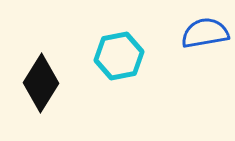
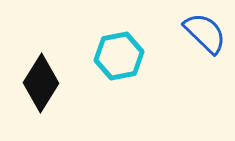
blue semicircle: rotated 54 degrees clockwise
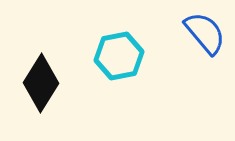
blue semicircle: rotated 6 degrees clockwise
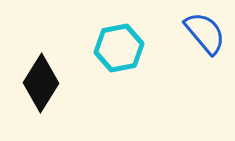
cyan hexagon: moved 8 px up
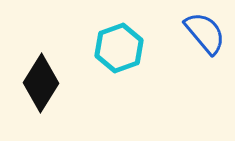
cyan hexagon: rotated 9 degrees counterclockwise
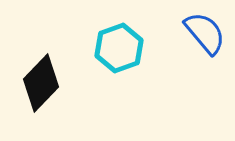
black diamond: rotated 12 degrees clockwise
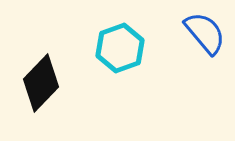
cyan hexagon: moved 1 px right
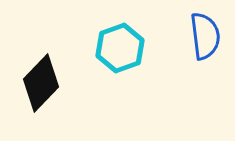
blue semicircle: moved 3 px down; rotated 33 degrees clockwise
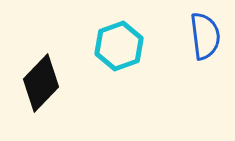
cyan hexagon: moved 1 px left, 2 px up
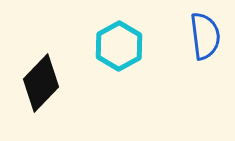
cyan hexagon: rotated 9 degrees counterclockwise
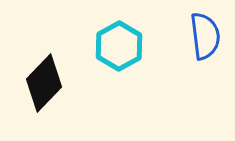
black diamond: moved 3 px right
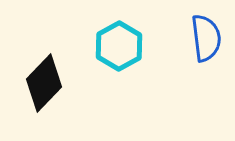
blue semicircle: moved 1 px right, 2 px down
